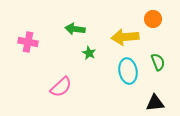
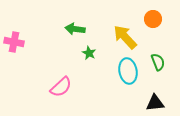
yellow arrow: rotated 52 degrees clockwise
pink cross: moved 14 px left
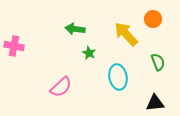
yellow arrow: moved 1 px right, 3 px up
pink cross: moved 4 px down
cyan ellipse: moved 10 px left, 6 px down
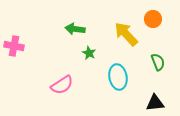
pink semicircle: moved 1 px right, 2 px up; rotated 10 degrees clockwise
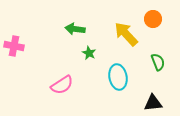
black triangle: moved 2 px left
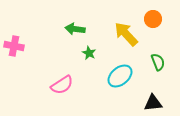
cyan ellipse: moved 2 px right, 1 px up; rotated 60 degrees clockwise
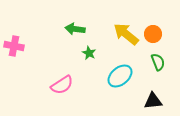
orange circle: moved 15 px down
yellow arrow: rotated 8 degrees counterclockwise
black triangle: moved 2 px up
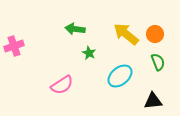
orange circle: moved 2 px right
pink cross: rotated 30 degrees counterclockwise
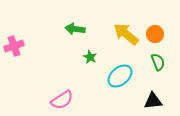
green star: moved 1 px right, 4 px down
pink semicircle: moved 15 px down
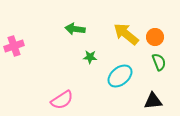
orange circle: moved 3 px down
green star: rotated 24 degrees counterclockwise
green semicircle: moved 1 px right
